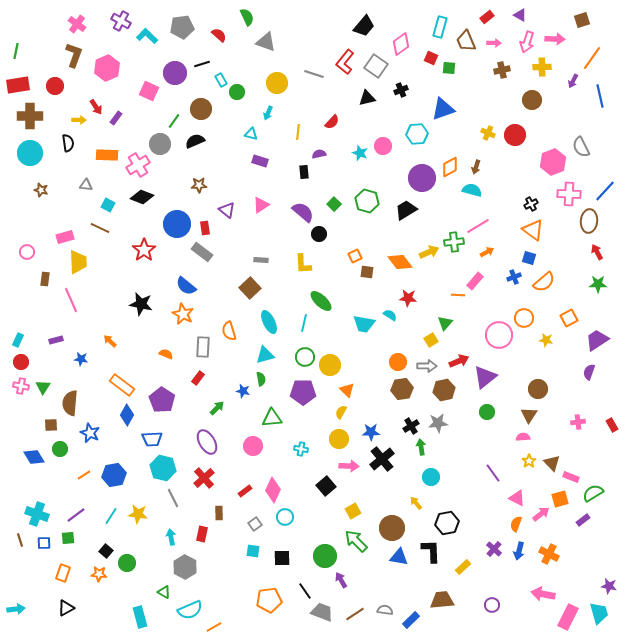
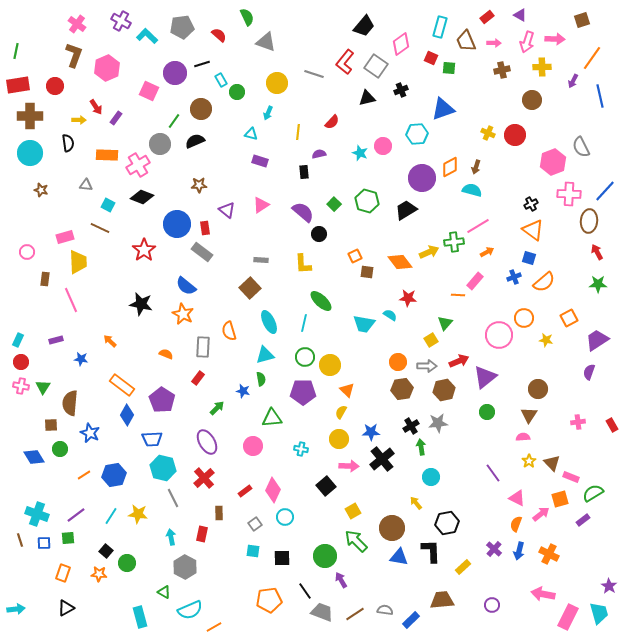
purple star at (609, 586): rotated 21 degrees clockwise
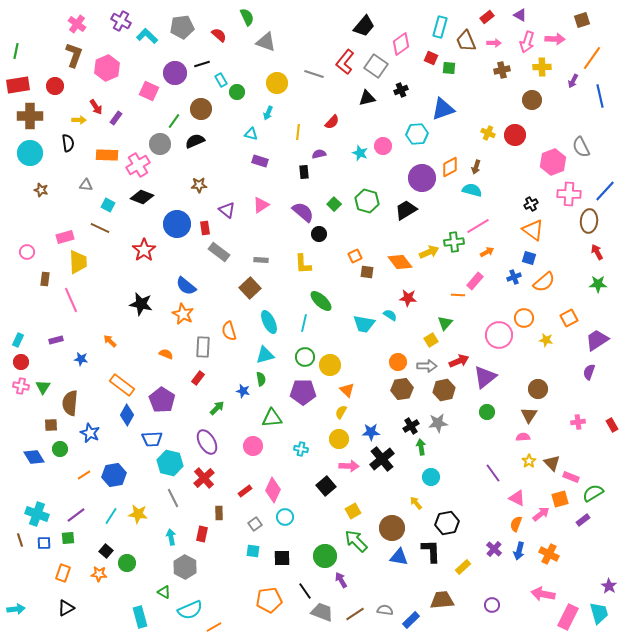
gray rectangle at (202, 252): moved 17 px right
cyan hexagon at (163, 468): moved 7 px right, 5 px up
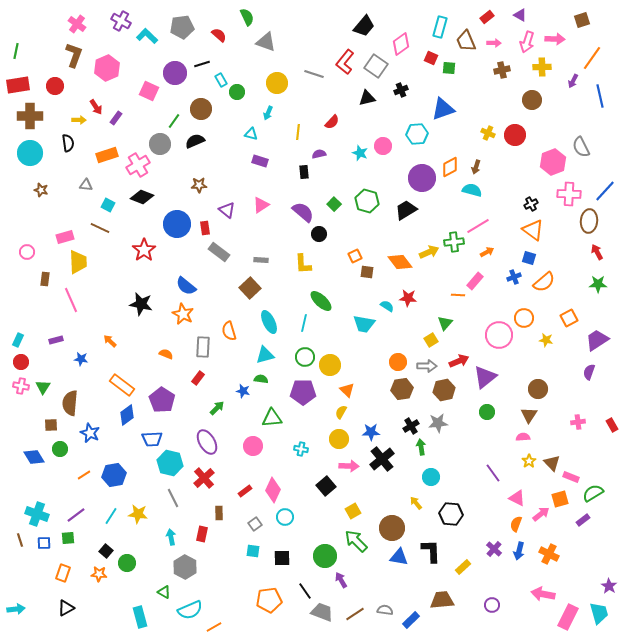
orange rectangle at (107, 155): rotated 20 degrees counterclockwise
cyan semicircle at (390, 315): moved 3 px left, 9 px up
green semicircle at (261, 379): rotated 72 degrees counterclockwise
blue diamond at (127, 415): rotated 25 degrees clockwise
black hexagon at (447, 523): moved 4 px right, 9 px up; rotated 15 degrees clockwise
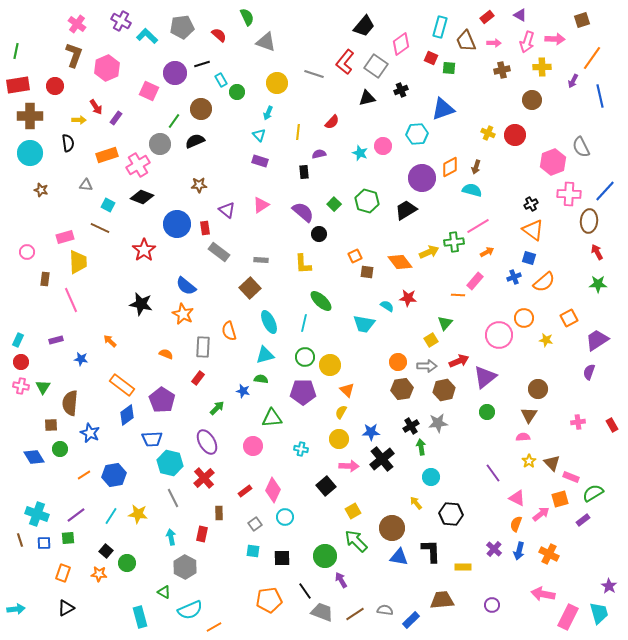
cyan triangle at (251, 134): moved 8 px right, 1 px down; rotated 32 degrees clockwise
yellow rectangle at (463, 567): rotated 42 degrees clockwise
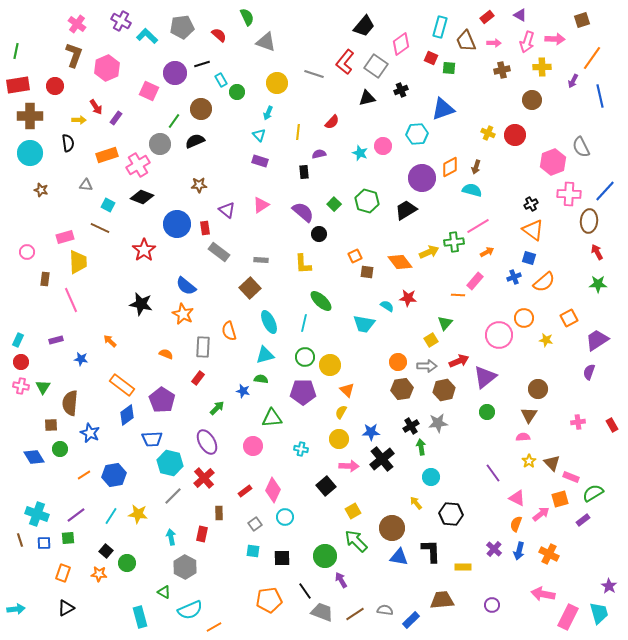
gray line at (173, 498): moved 2 px up; rotated 72 degrees clockwise
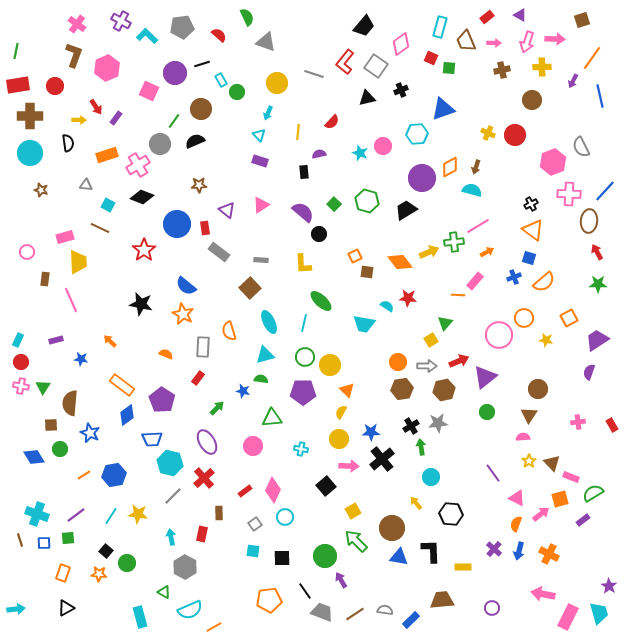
purple circle at (492, 605): moved 3 px down
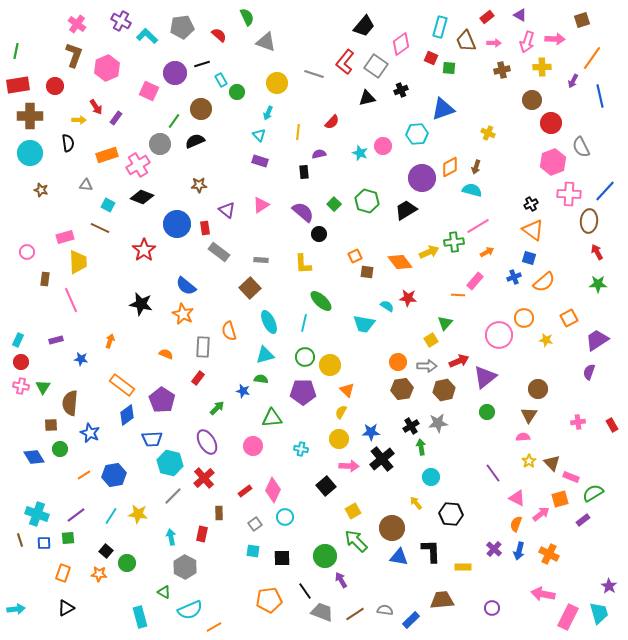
red circle at (515, 135): moved 36 px right, 12 px up
orange arrow at (110, 341): rotated 64 degrees clockwise
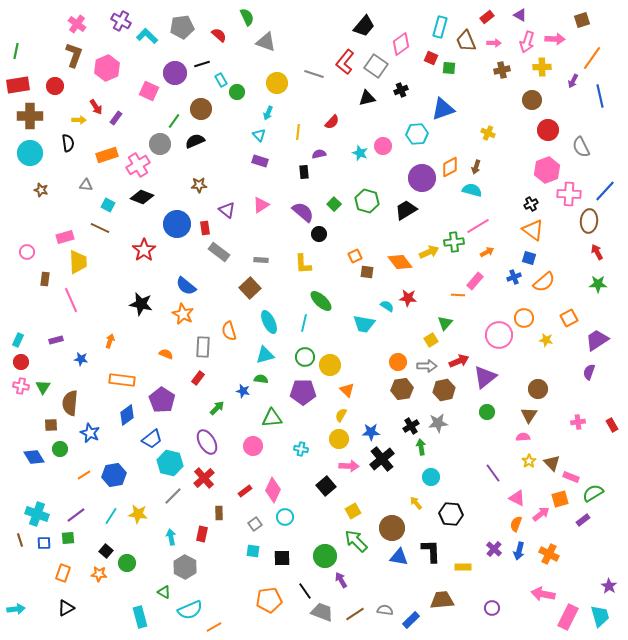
red circle at (551, 123): moved 3 px left, 7 px down
pink hexagon at (553, 162): moved 6 px left, 8 px down
orange rectangle at (122, 385): moved 5 px up; rotated 30 degrees counterclockwise
yellow semicircle at (341, 412): moved 3 px down
blue trapezoid at (152, 439): rotated 35 degrees counterclockwise
cyan trapezoid at (599, 613): moved 1 px right, 3 px down
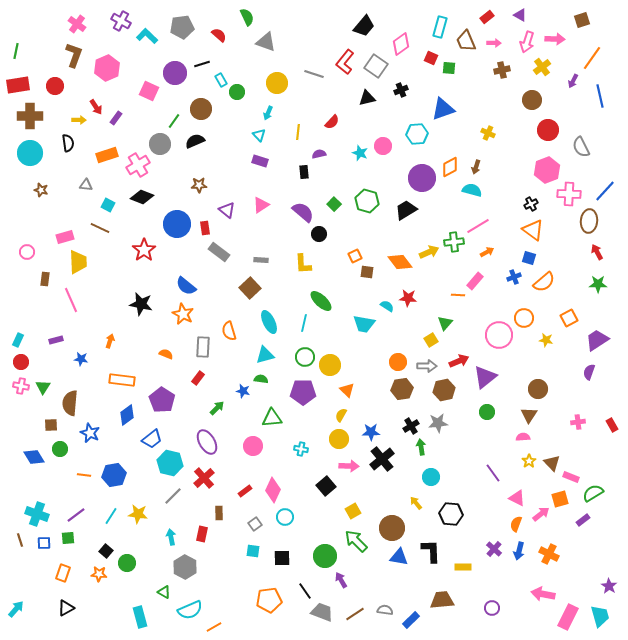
yellow cross at (542, 67): rotated 36 degrees counterclockwise
orange line at (84, 475): rotated 40 degrees clockwise
cyan arrow at (16, 609): rotated 42 degrees counterclockwise
